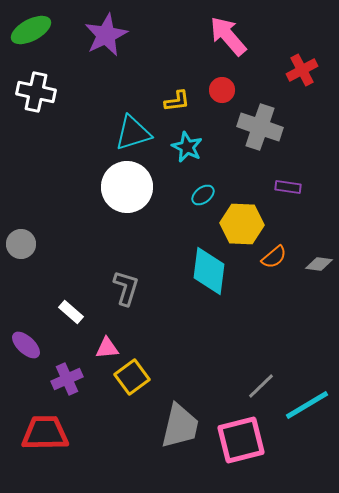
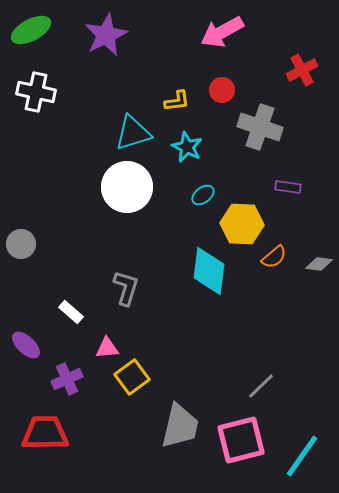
pink arrow: moved 6 px left, 4 px up; rotated 78 degrees counterclockwise
cyan line: moved 5 px left, 51 px down; rotated 24 degrees counterclockwise
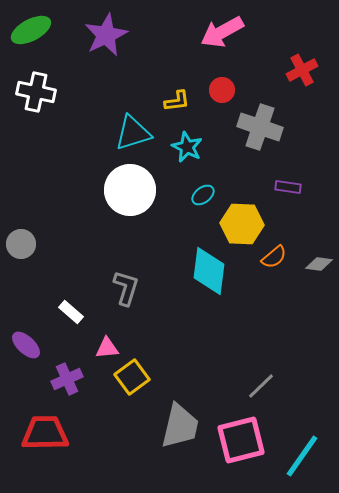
white circle: moved 3 px right, 3 px down
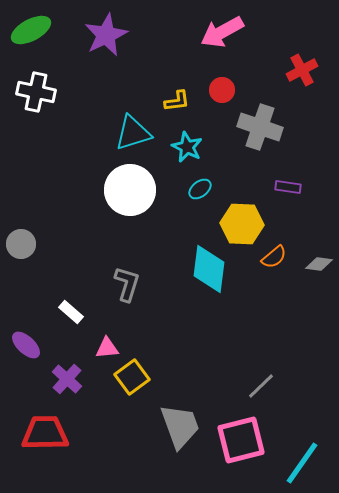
cyan ellipse: moved 3 px left, 6 px up
cyan diamond: moved 2 px up
gray L-shape: moved 1 px right, 4 px up
purple cross: rotated 24 degrees counterclockwise
gray trapezoid: rotated 33 degrees counterclockwise
cyan line: moved 7 px down
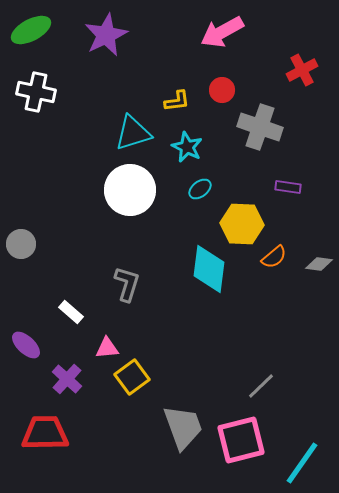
gray trapezoid: moved 3 px right, 1 px down
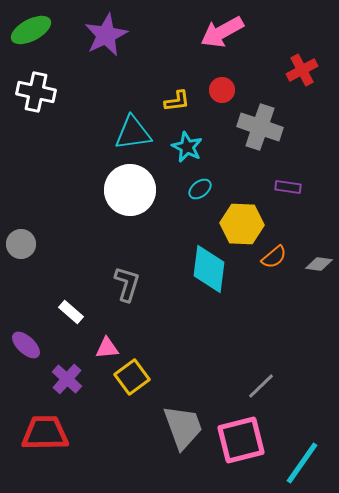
cyan triangle: rotated 9 degrees clockwise
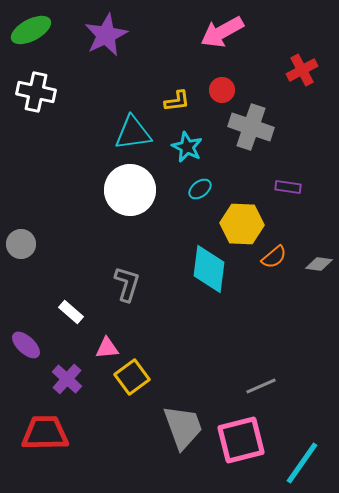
gray cross: moved 9 px left
gray line: rotated 20 degrees clockwise
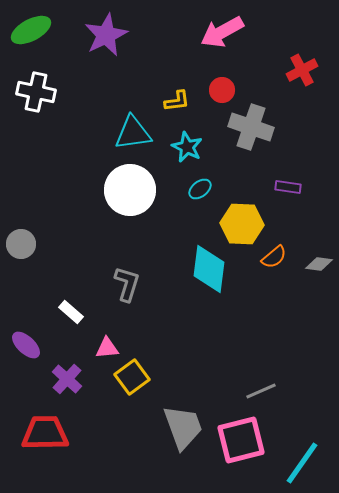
gray line: moved 5 px down
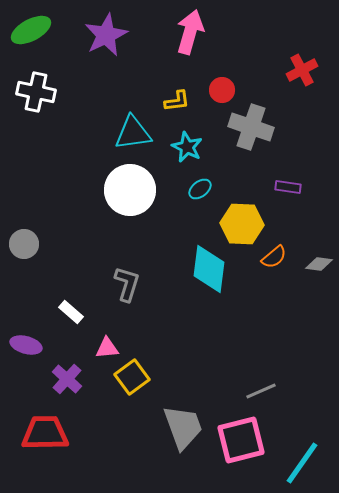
pink arrow: moved 32 px left; rotated 135 degrees clockwise
gray circle: moved 3 px right
purple ellipse: rotated 28 degrees counterclockwise
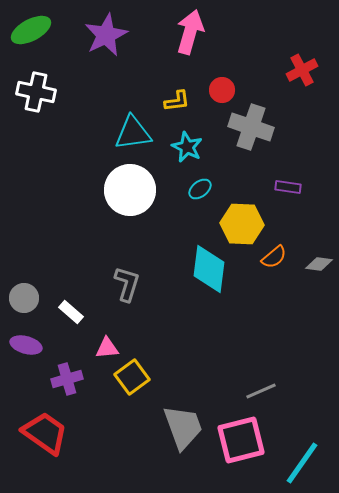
gray circle: moved 54 px down
purple cross: rotated 32 degrees clockwise
red trapezoid: rotated 36 degrees clockwise
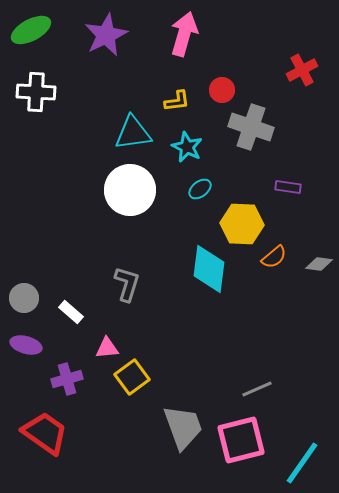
pink arrow: moved 6 px left, 2 px down
white cross: rotated 9 degrees counterclockwise
gray line: moved 4 px left, 2 px up
